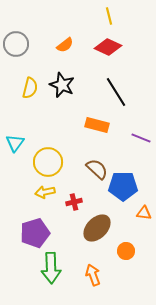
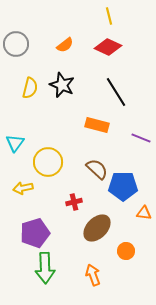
yellow arrow: moved 22 px left, 4 px up
green arrow: moved 6 px left
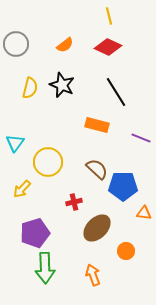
yellow arrow: moved 1 px left, 1 px down; rotated 36 degrees counterclockwise
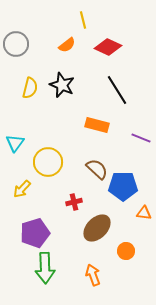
yellow line: moved 26 px left, 4 px down
orange semicircle: moved 2 px right
black line: moved 1 px right, 2 px up
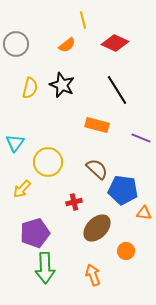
red diamond: moved 7 px right, 4 px up
blue pentagon: moved 4 px down; rotated 8 degrees clockwise
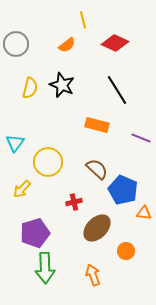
blue pentagon: rotated 16 degrees clockwise
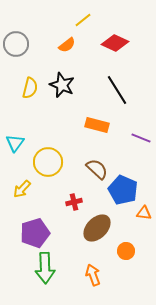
yellow line: rotated 66 degrees clockwise
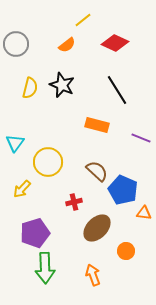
brown semicircle: moved 2 px down
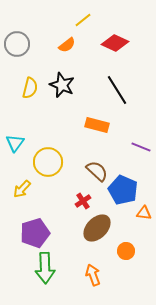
gray circle: moved 1 px right
purple line: moved 9 px down
red cross: moved 9 px right, 1 px up; rotated 21 degrees counterclockwise
